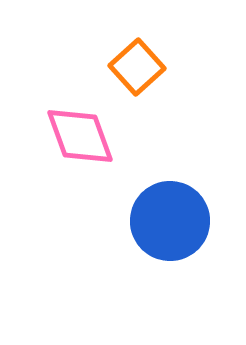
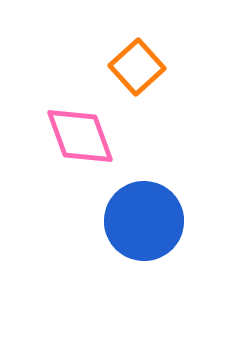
blue circle: moved 26 px left
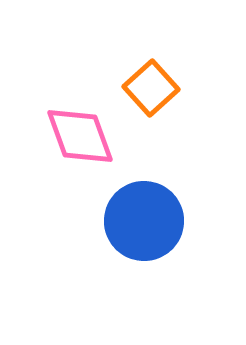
orange square: moved 14 px right, 21 px down
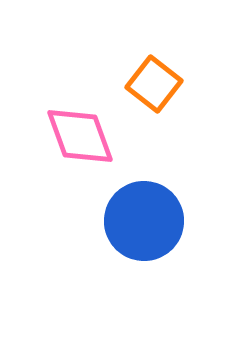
orange square: moved 3 px right, 4 px up; rotated 10 degrees counterclockwise
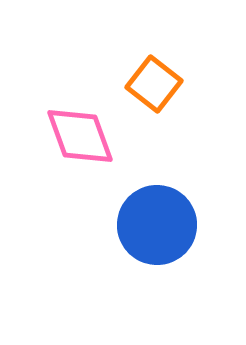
blue circle: moved 13 px right, 4 px down
